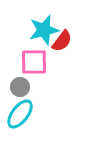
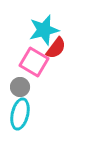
red semicircle: moved 6 px left, 7 px down
pink square: rotated 32 degrees clockwise
cyan ellipse: rotated 24 degrees counterclockwise
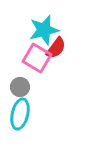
pink square: moved 3 px right, 4 px up
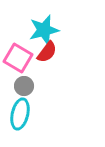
red semicircle: moved 9 px left, 4 px down
pink square: moved 19 px left
gray circle: moved 4 px right, 1 px up
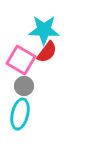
cyan star: rotated 16 degrees clockwise
pink square: moved 3 px right, 2 px down
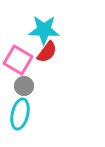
pink square: moved 3 px left
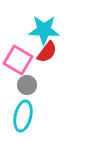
gray circle: moved 3 px right, 1 px up
cyan ellipse: moved 3 px right, 2 px down
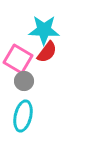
pink square: moved 1 px up
gray circle: moved 3 px left, 4 px up
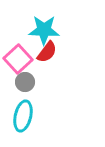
pink square: rotated 16 degrees clockwise
gray circle: moved 1 px right, 1 px down
